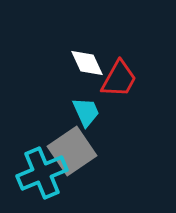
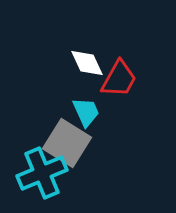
gray square: moved 5 px left, 8 px up; rotated 24 degrees counterclockwise
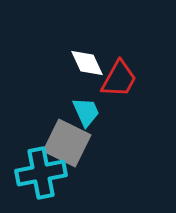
gray square: rotated 6 degrees counterclockwise
cyan cross: moved 1 px left; rotated 12 degrees clockwise
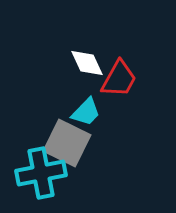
cyan trapezoid: rotated 68 degrees clockwise
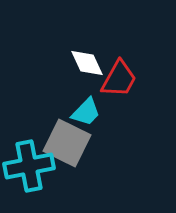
cyan cross: moved 12 px left, 7 px up
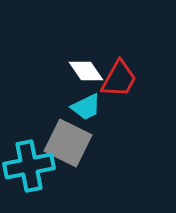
white diamond: moved 1 px left, 8 px down; rotated 9 degrees counterclockwise
cyan trapezoid: moved 5 px up; rotated 20 degrees clockwise
gray square: moved 1 px right
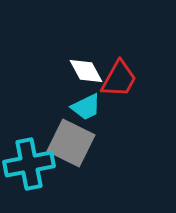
white diamond: rotated 6 degrees clockwise
gray square: moved 3 px right
cyan cross: moved 2 px up
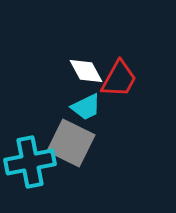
cyan cross: moved 1 px right, 2 px up
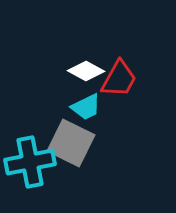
white diamond: rotated 33 degrees counterclockwise
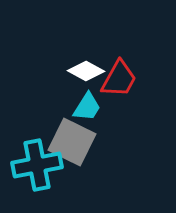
cyan trapezoid: moved 1 px right; rotated 32 degrees counterclockwise
gray square: moved 1 px right, 1 px up
cyan cross: moved 7 px right, 3 px down
